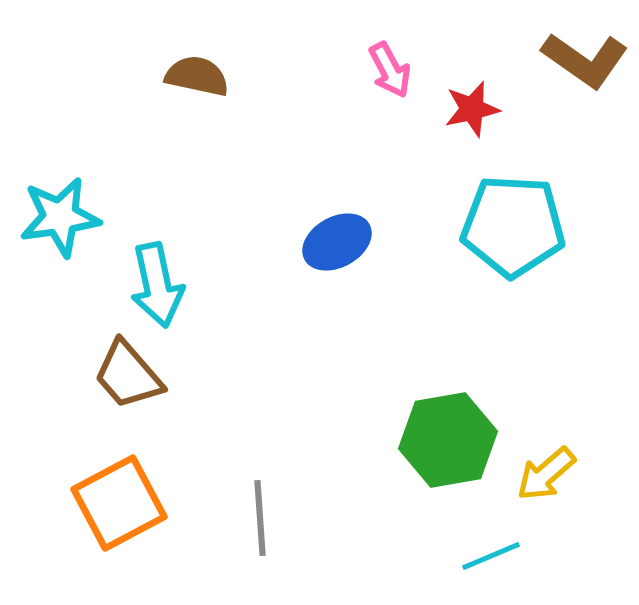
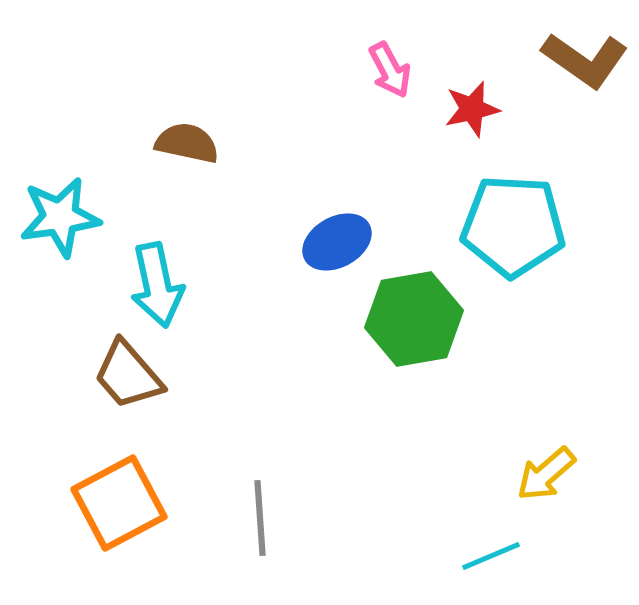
brown semicircle: moved 10 px left, 67 px down
green hexagon: moved 34 px left, 121 px up
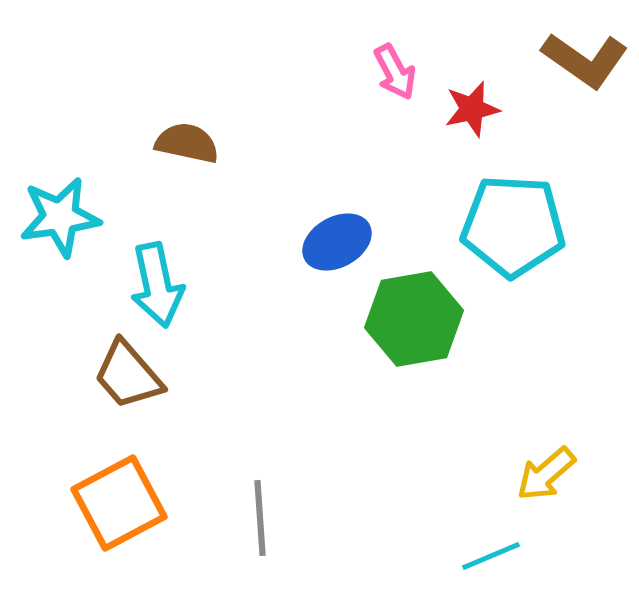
pink arrow: moved 5 px right, 2 px down
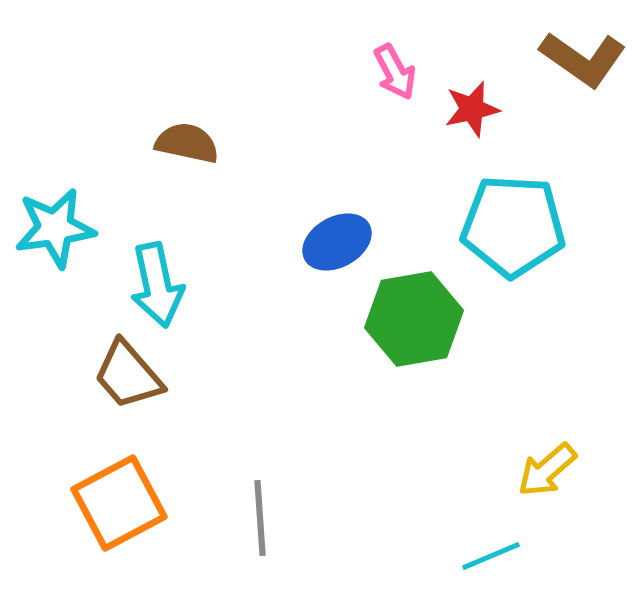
brown L-shape: moved 2 px left, 1 px up
cyan star: moved 5 px left, 11 px down
yellow arrow: moved 1 px right, 4 px up
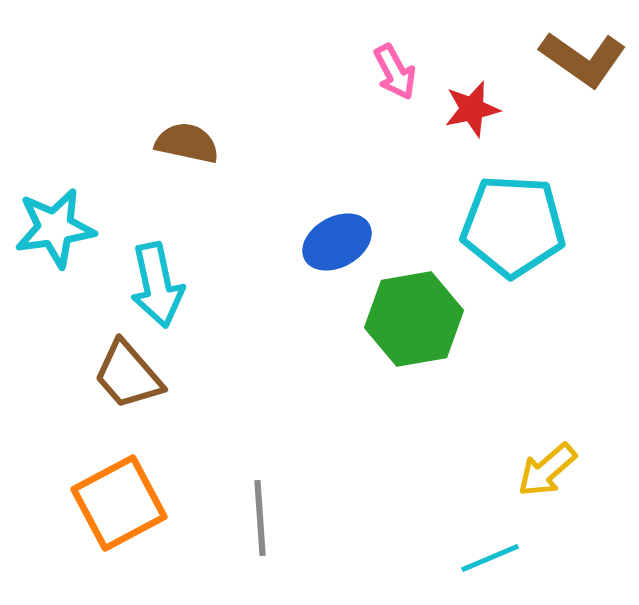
cyan line: moved 1 px left, 2 px down
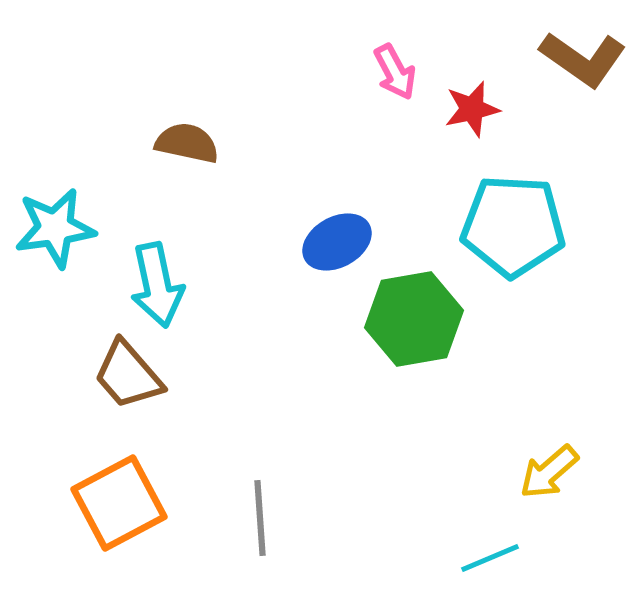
yellow arrow: moved 2 px right, 2 px down
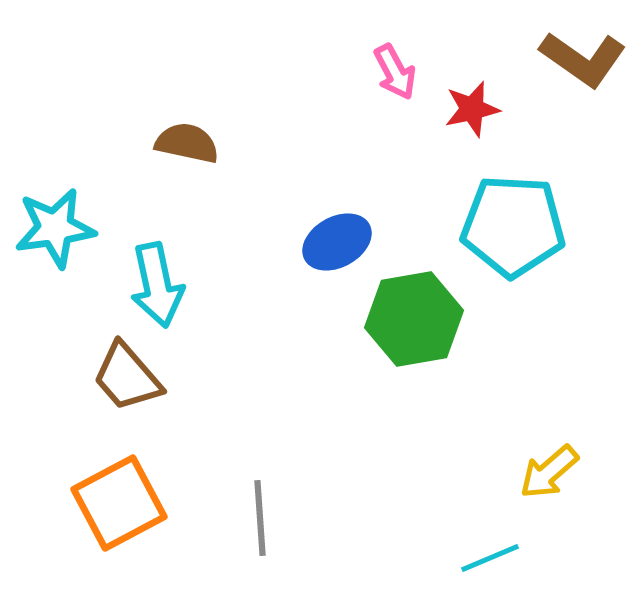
brown trapezoid: moved 1 px left, 2 px down
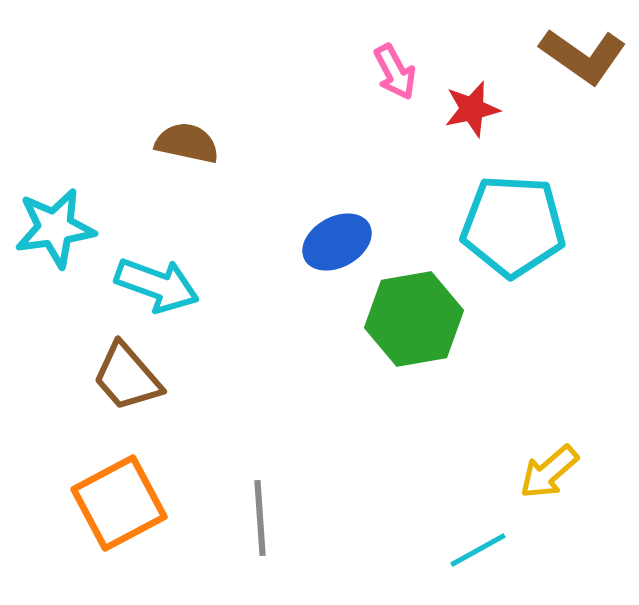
brown L-shape: moved 3 px up
cyan arrow: rotated 58 degrees counterclockwise
cyan line: moved 12 px left, 8 px up; rotated 6 degrees counterclockwise
